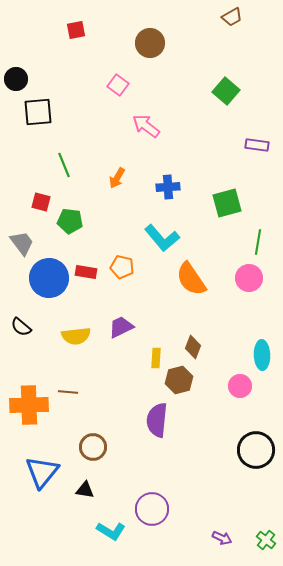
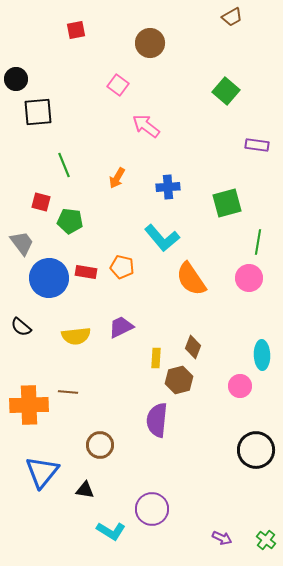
brown circle at (93, 447): moved 7 px right, 2 px up
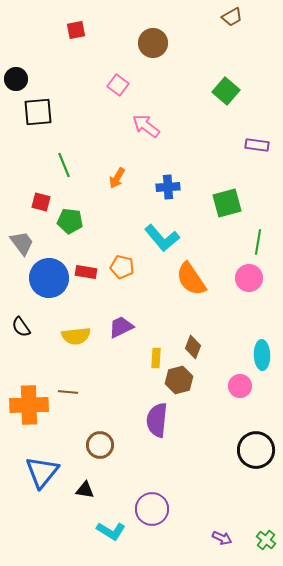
brown circle at (150, 43): moved 3 px right
black semicircle at (21, 327): rotated 15 degrees clockwise
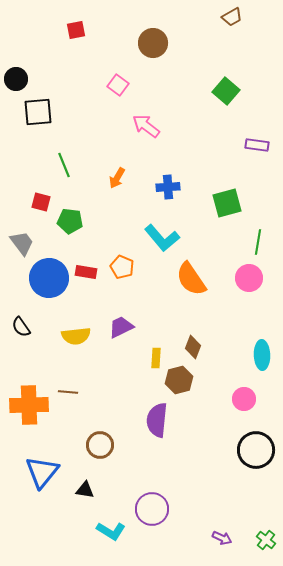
orange pentagon at (122, 267): rotated 10 degrees clockwise
pink circle at (240, 386): moved 4 px right, 13 px down
